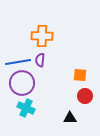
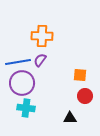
purple semicircle: rotated 32 degrees clockwise
cyan cross: rotated 18 degrees counterclockwise
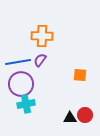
purple circle: moved 1 px left, 1 px down
red circle: moved 19 px down
cyan cross: moved 4 px up; rotated 18 degrees counterclockwise
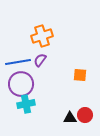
orange cross: rotated 20 degrees counterclockwise
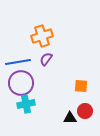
purple semicircle: moved 6 px right, 1 px up
orange square: moved 1 px right, 11 px down
purple circle: moved 1 px up
red circle: moved 4 px up
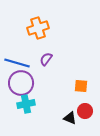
orange cross: moved 4 px left, 8 px up
blue line: moved 1 px left, 1 px down; rotated 25 degrees clockwise
black triangle: rotated 24 degrees clockwise
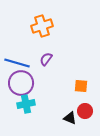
orange cross: moved 4 px right, 2 px up
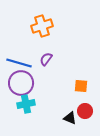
blue line: moved 2 px right
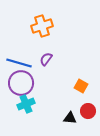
orange square: rotated 24 degrees clockwise
cyan cross: rotated 12 degrees counterclockwise
red circle: moved 3 px right
black triangle: rotated 16 degrees counterclockwise
